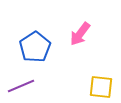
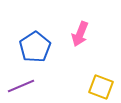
pink arrow: rotated 15 degrees counterclockwise
yellow square: rotated 15 degrees clockwise
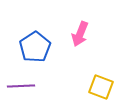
purple line: rotated 20 degrees clockwise
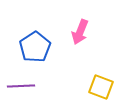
pink arrow: moved 2 px up
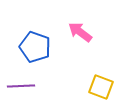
pink arrow: rotated 105 degrees clockwise
blue pentagon: rotated 20 degrees counterclockwise
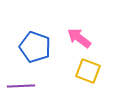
pink arrow: moved 1 px left, 6 px down
yellow square: moved 13 px left, 16 px up
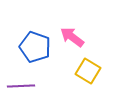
pink arrow: moved 7 px left, 1 px up
yellow square: rotated 10 degrees clockwise
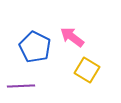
blue pentagon: rotated 8 degrees clockwise
yellow square: moved 1 px left, 1 px up
